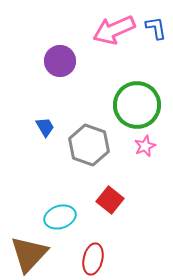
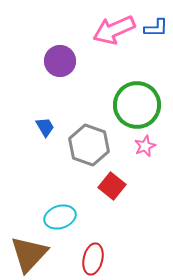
blue L-shape: rotated 100 degrees clockwise
red square: moved 2 px right, 14 px up
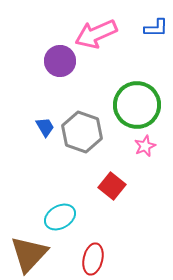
pink arrow: moved 18 px left, 4 px down
gray hexagon: moved 7 px left, 13 px up
cyan ellipse: rotated 12 degrees counterclockwise
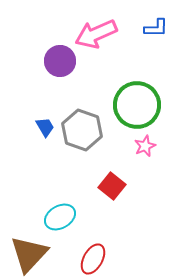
gray hexagon: moved 2 px up
red ellipse: rotated 16 degrees clockwise
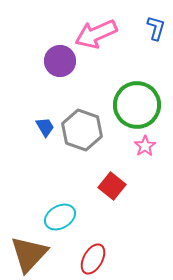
blue L-shape: rotated 75 degrees counterclockwise
pink star: rotated 10 degrees counterclockwise
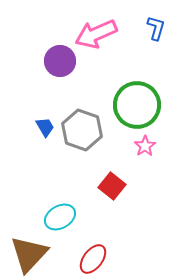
red ellipse: rotated 8 degrees clockwise
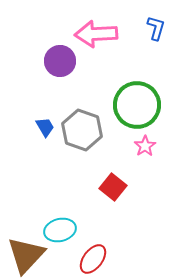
pink arrow: rotated 21 degrees clockwise
red square: moved 1 px right, 1 px down
cyan ellipse: moved 13 px down; rotated 16 degrees clockwise
brown triangle: moved 3 px left, 1 px down
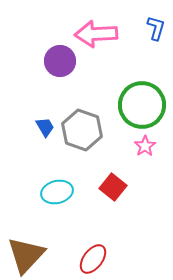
green circle: moved 5 px right
cyan ellipse: moved 3 px left, 38 px up
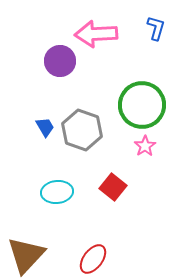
cyan ellipse: rotated 8 degrees clockwise
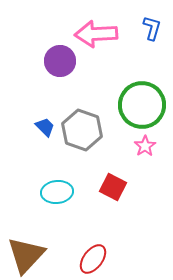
blue L-shape: moved 4 px left
blue trapezoid: rotated 15 degrees counterclockwise
red square: rotated 12 degrees counterclockwise
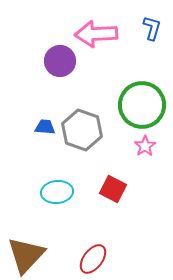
blue trapezoid: rotated 40 degrees counterclockwise
red square: moved 2 px down
